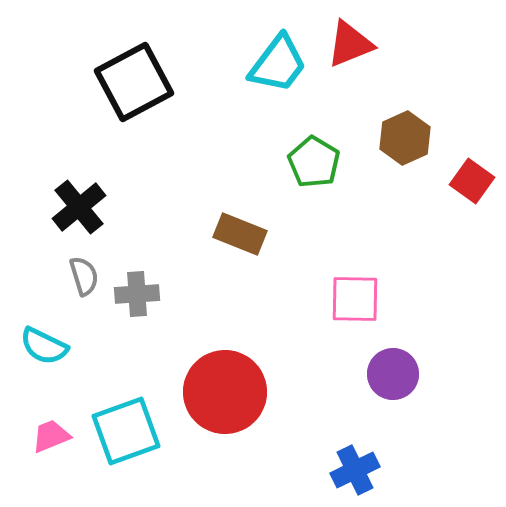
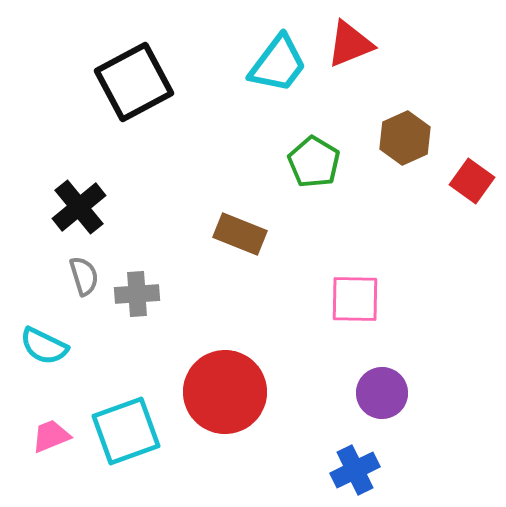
purple circle: moved 11 px left, 19 px down
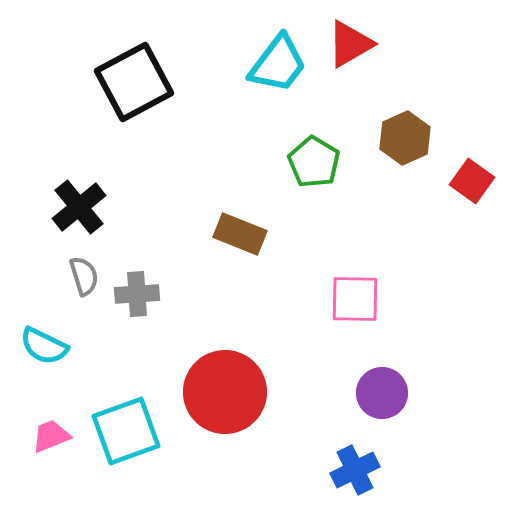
red triangle: rotated 8 degrees counterclockwise
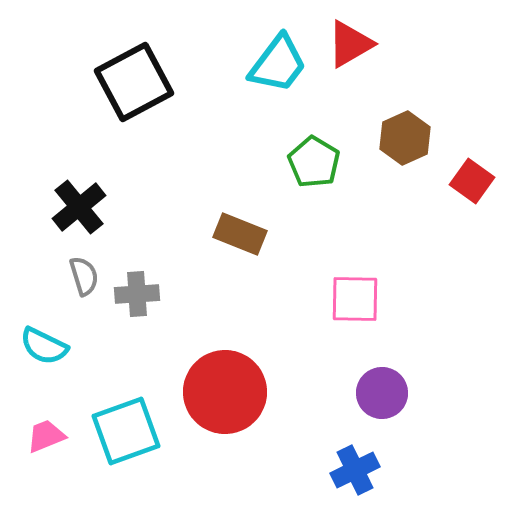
pink trapezoid: moved 5 px left
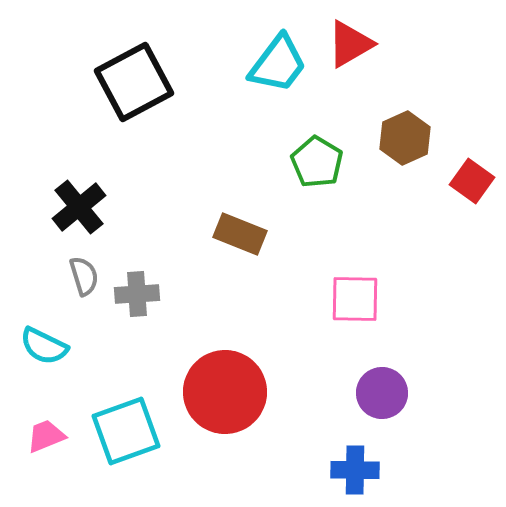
green pentagon: moved 3 px right
blue cross: rotated 27 degrees clockwise
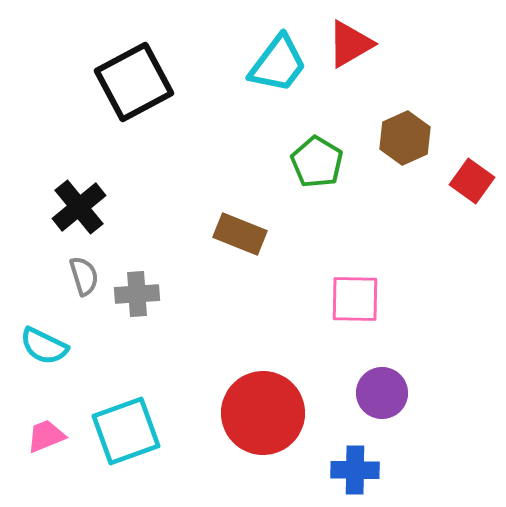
red circle: moved 38 px right, 21 px down
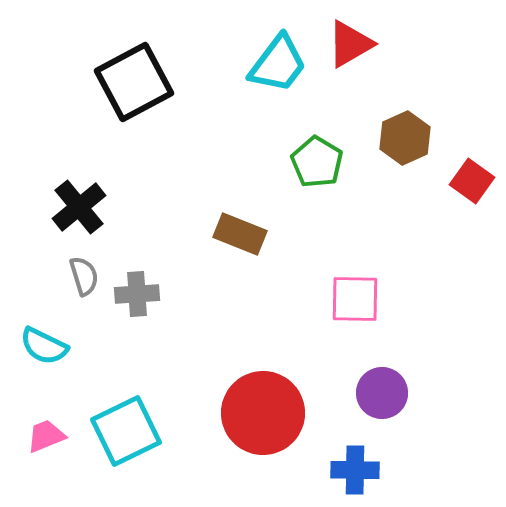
cyan square: rotated 6 degrees counterclockwise
